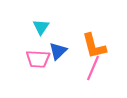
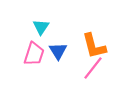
blue triangle: rotated 18 degrees counterclockwise
pink trapezoid: moved 4 px left, 5 px up; rotated 75 degrees counterclockwise
pink line: rotated 15 degrees clockwise
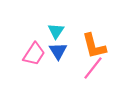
cyan triangle: moved 15 px right, 4 px down
pink trapezoid: rotated 15 degrees clockwise
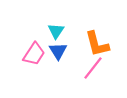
orange L-shape: moved 3 px right, 2 px up
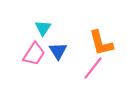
cyan triangle: moved 13 px left, 3 px up
orange L-shape: moved 4 px right, 1 px up
